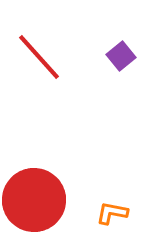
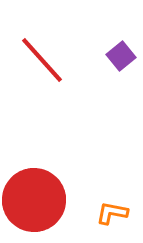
red line: moved 3 px right, 3 px down
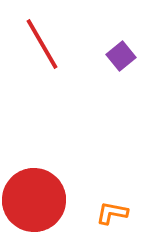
red line: moved 16 px up; rotated 12 degrees clockwise
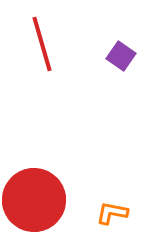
red line: rotated 14 degrees clockwise
purple square: rotated 16 degrees counterclockwise
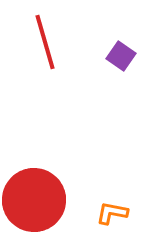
red line: moved 3 px right, 2 px up
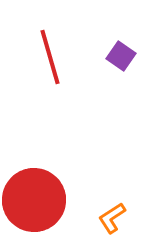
red line: moved 5 px right, 15 px down
orange L-shape: moved 5 px down; rotated 44 degrees counterclockwise
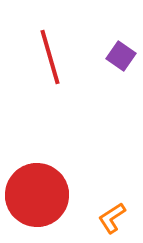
red circle: moved 3 px right, 5 px up
